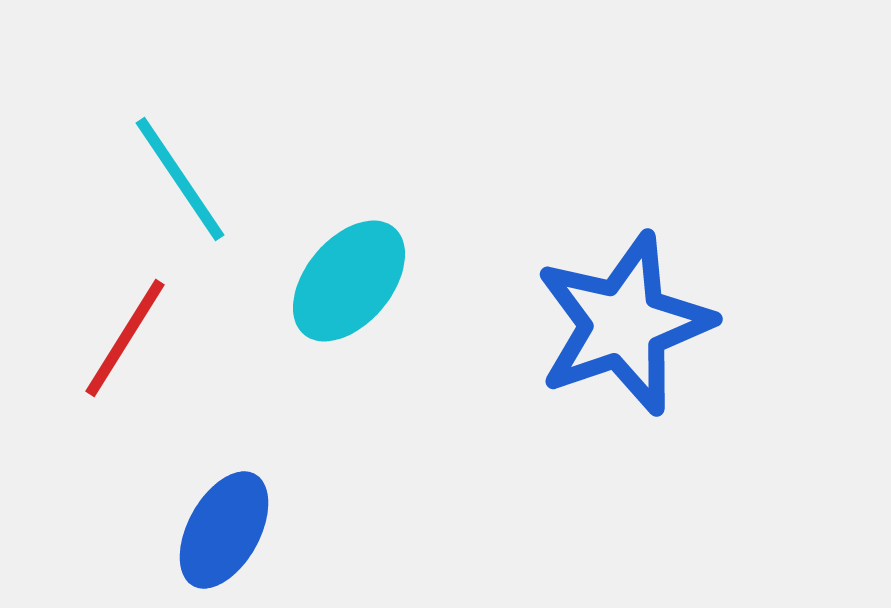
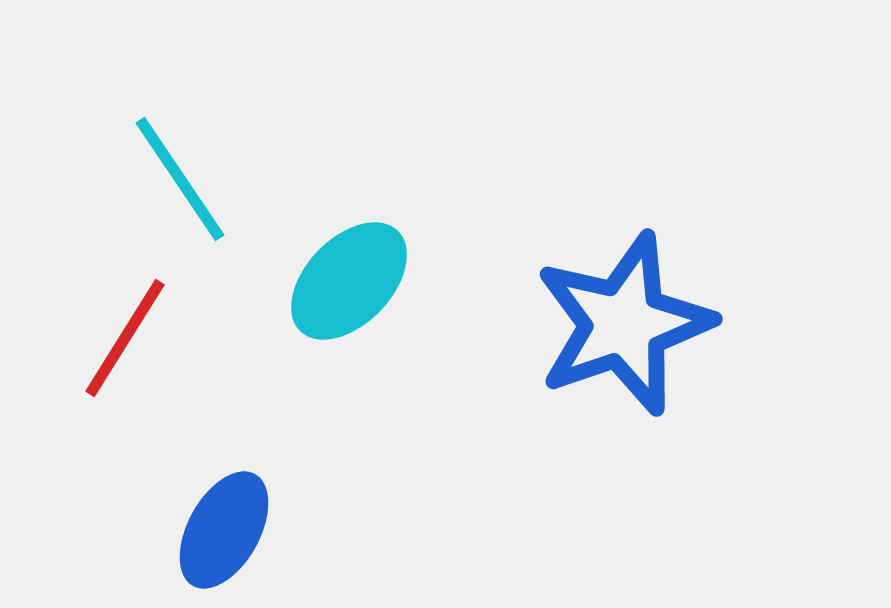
cyan ellipse: rotated 4 degrees clockwise
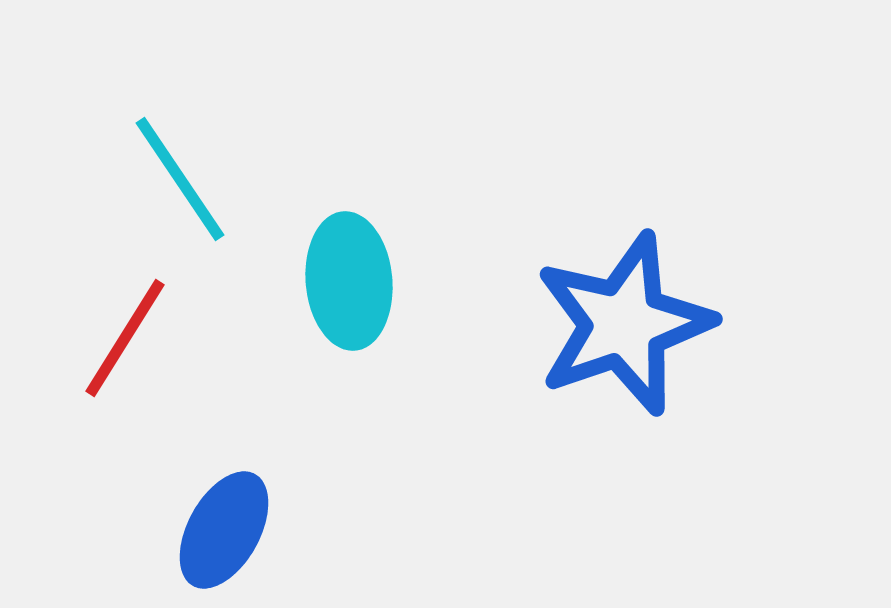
cyan ellipse: rotated 49 degrees counterclockwise
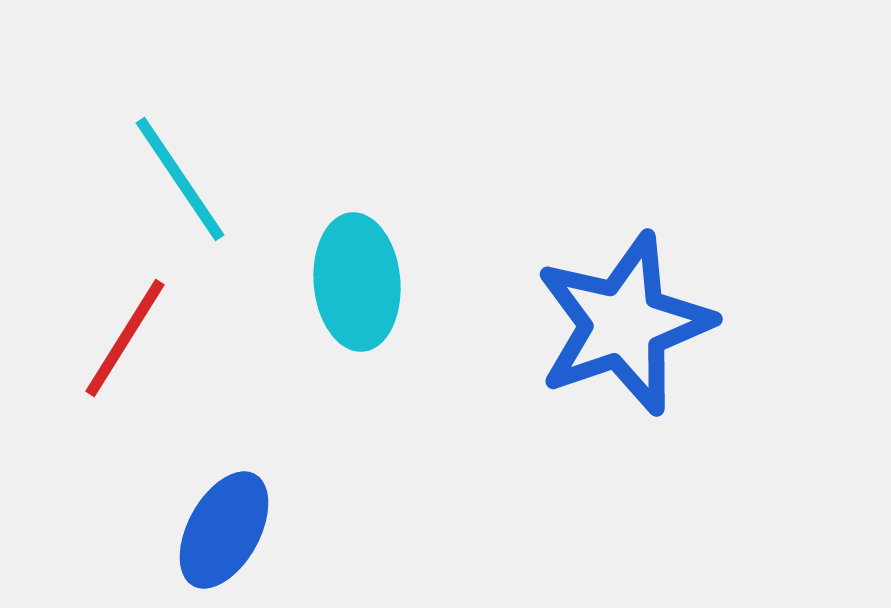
cyan ellipse: moved 8 px right, 1 px down
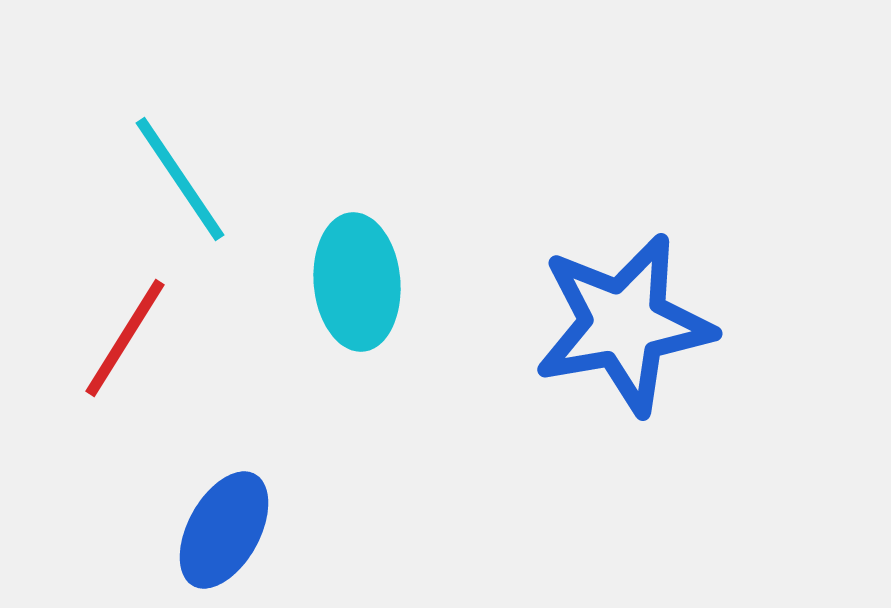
blue star: rotated 9 degrees clockwise
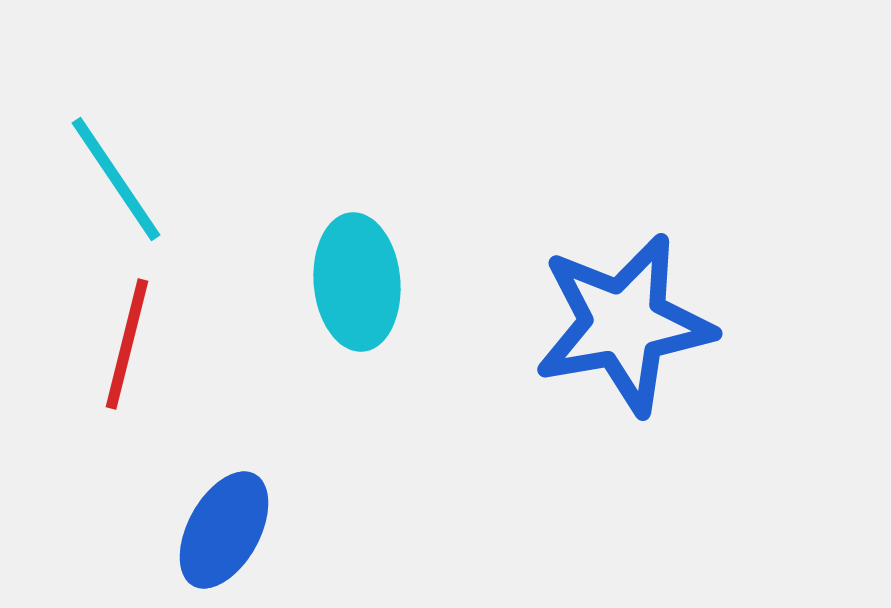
cyan line: moved 64 px left
red line: moved 2 px right, 6 px down; rotated 18 degrees counterclockwise
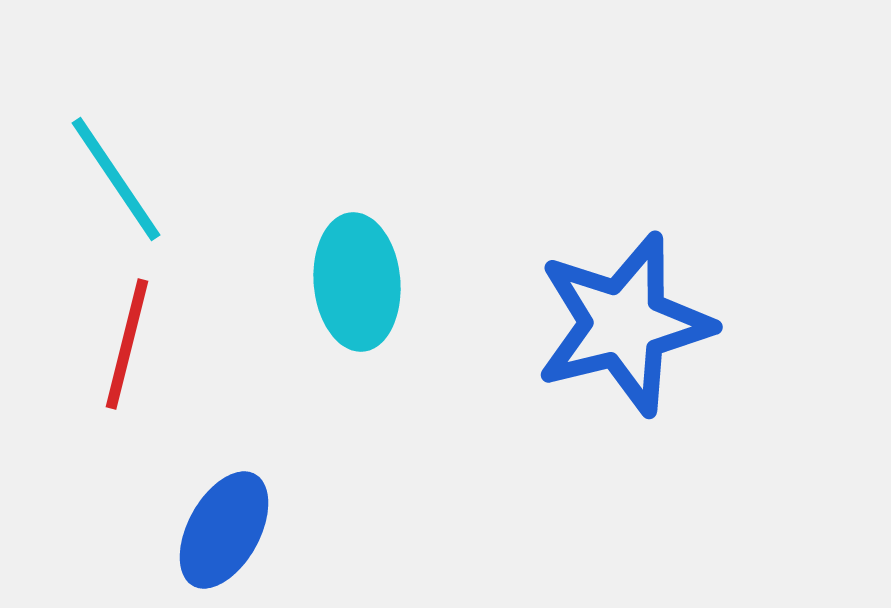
blue star: rotated 4 degrees counterclockwise
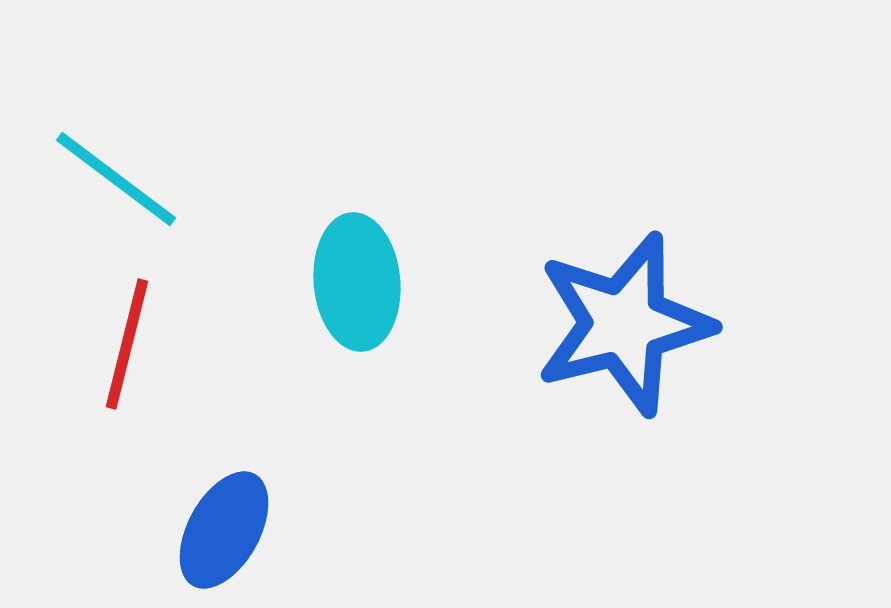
cyan line: rotated 19 degrees counterclockwise
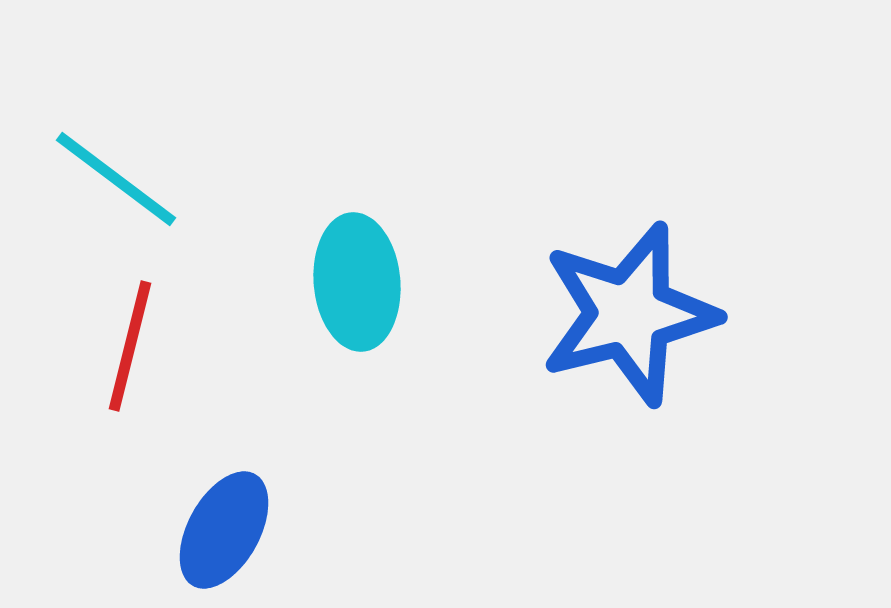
blue star: moved 5 px right, 10 px up
red line: moved 3 px right, 2 px down
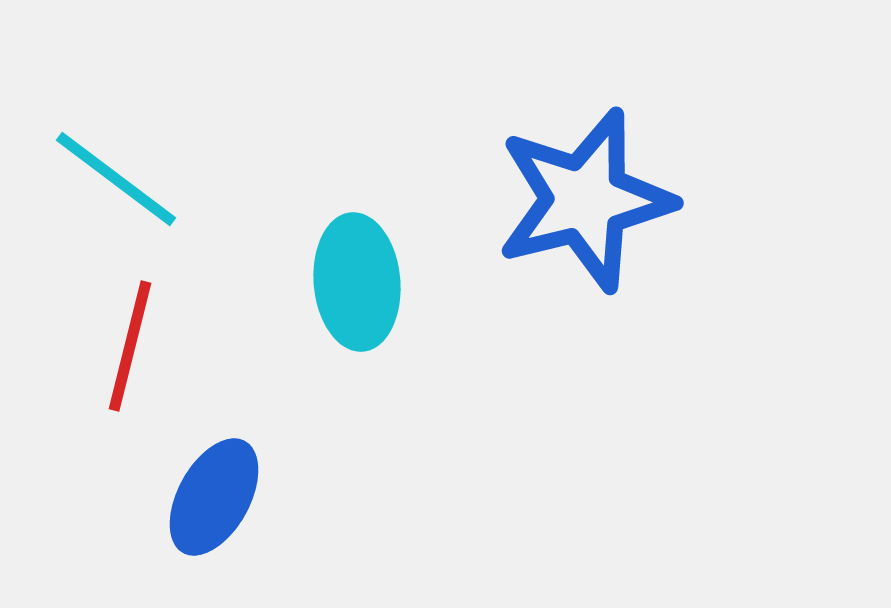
blue star: moved 44 px left, 114 px up
blue ellipse: moved 10 px left, 33 px up
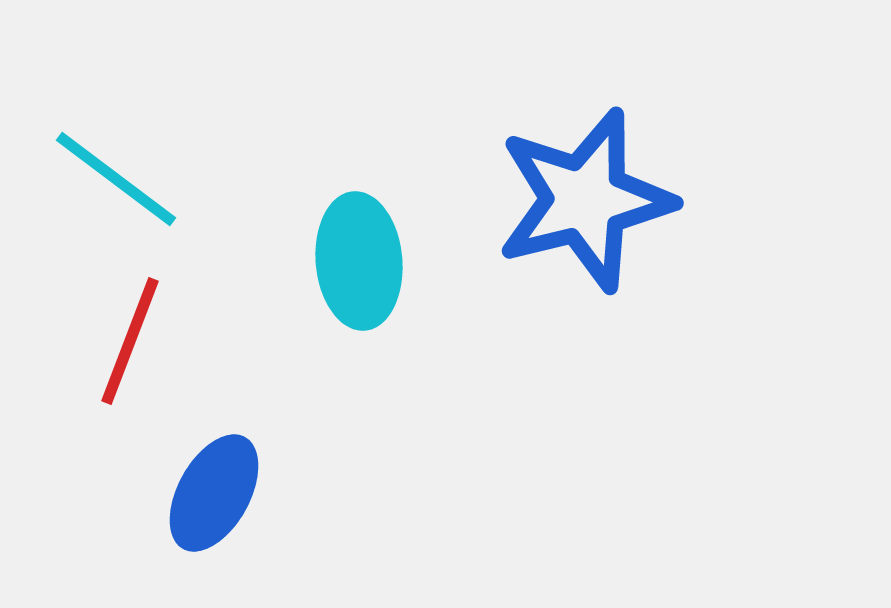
cyan ellipse: moved 2 px right, 21 px up
red line: moved 5 px up; rotated 7 degrees clockwise
blue ellipse: moved 4 px up
